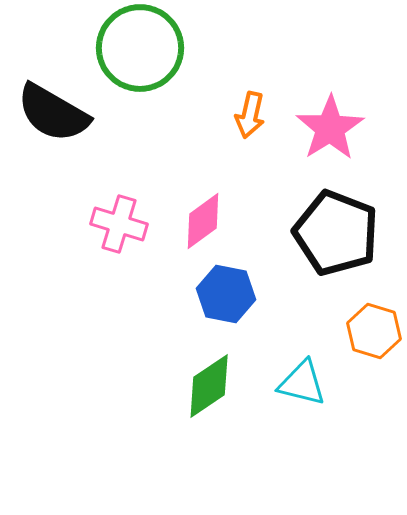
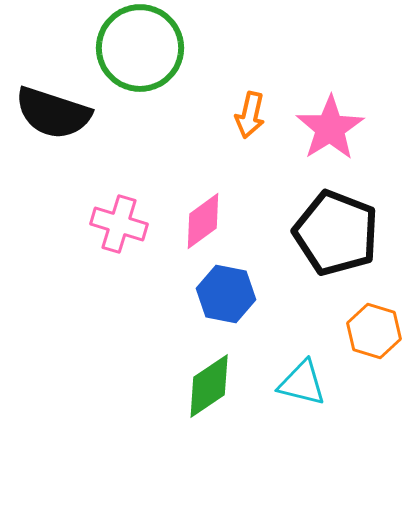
black semicircle: rotated 12 degrees counterclockwise
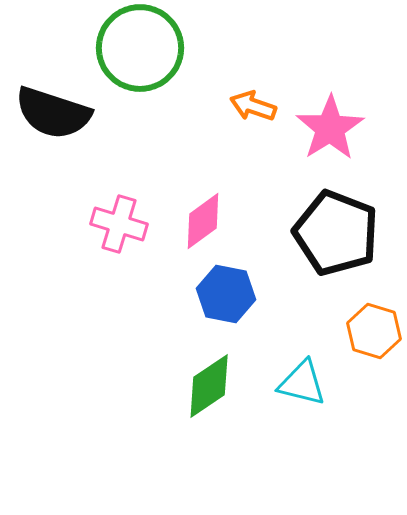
orange arrow: moved 3 px right, 9 px up; rotated 96 degrees clockwise
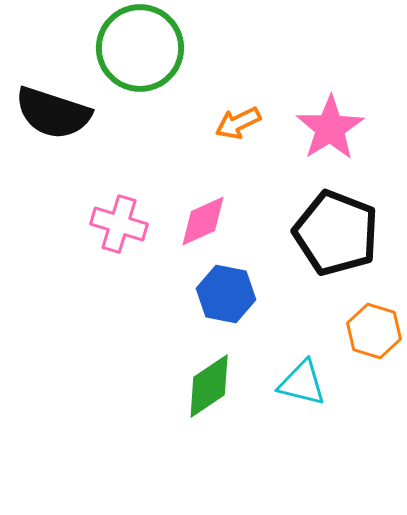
orange arrow: moved 15 px left, 17 px down; rotated 45 degrees counterclockwise
pink diamond: rotated 12 degrees clockwise
